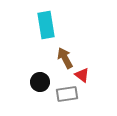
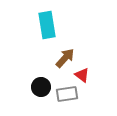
cyan rectangle: moved 1 px right
brown arrow: rotated 70 degrees clockwise
black circle: moved 1 px right, 5 px down
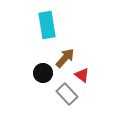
black circle: moved 2 px right, 14 px up
gray rectangle: rotated 55 degrees clockwise
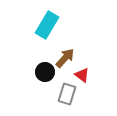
cyan rectangle: rotated 40 degrees clockwise
black circle: moved 2 px right, 1 px up
gray rectangle: rotated 60 degrees clockwise
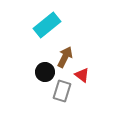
cyan rectangle: rotated 20 degrees clockwise
brown arrow: moved 1 px up; rotated 15 degrees counterclockwise
gray rectangle: moved 5 px left, 3 px up
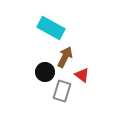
cyan rectangle: moved 4 px right, 3 px down; rotated 68 degrees clockwise
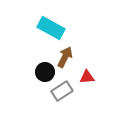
red triangle: moved 5 px right, 2 px down; rotated 42 degrees counterclockwise
gray rectangle: rotated 40 degrees clockwise
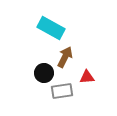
black circle: moved 1 px left, 1 px down
gray rectangle: rotated 25 degrees clockwise
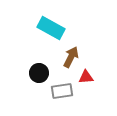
brown arrow: moved 6 px right
black circle: moved 5 px left
red triangle: moved 1 px left
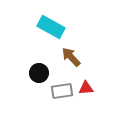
cyan rectangle: moved 1 px up
brown arrow: rotated 70 degrees counterclockwise
red triangle: moved 11 px down
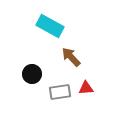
cyan rectangle: moved 1 px left, 1 px up
black circle: moved 7 px left, 1 px down
gray rectangle: moved 2 px left, 1 px down
